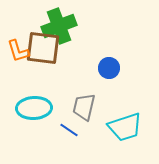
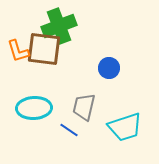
brown square: moved 1 px right, 1 px down
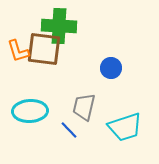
green cross: rotated 24 degrees clockwise
blue circle: moved 2 px right
cyan ellipse: moved 4 px left, 3 px down
blue line: rotated 12 degrees clockwise
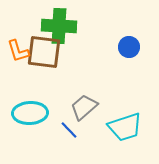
brown square: moved 3 px down
blue circle: moved 18 px right, 21 px up
gray trapezoid: rotated 36 degrees clockwise
cyan ellipse: moved 2 px down
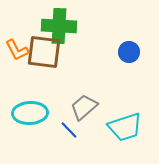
blue circle: moved 5 px down
orange L-shape: moved 1 px left, 1 px up; rotated 10 degrees counterclockwise
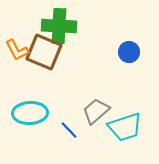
brown square: rotated 15 degrees clockwise
gray trapezoid: moved 12 px right, 4 px down
